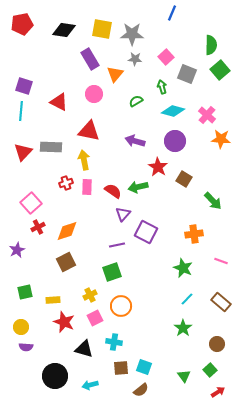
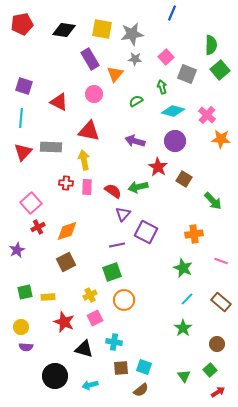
gray star at (132, 34): rotated 10 degrees counterclockwise
cyan line at (21, 111): moved 7 px down
red cross at (66, 183): rotated 24 degrees clockwise
yellow rectangle at (53, 300): moved 5 px left, 3 px up
orange circle at (121, 306): moved 3 px right, 6 px up
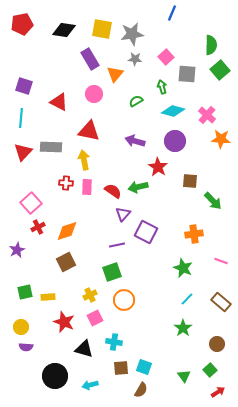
gray square at (187, 74): rotated 18 degrees counterclockwise
brown square at (184, 179): moved 6 px right, 2 px down; rotated 28 degrees counterclockwise
brown semicircle at (141, 390): rotated 21 degrees counterclockwise
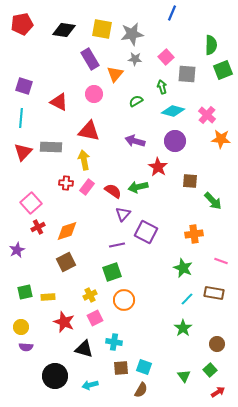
green square at (220, 70): moved 3 px right; rotated 18 degrees clockwise
pink rectangle at (87, 187): rotated 35 degrees clockwise
brown rectangle at (221, 302): moved 7 px left, 9 px up; rotated 30 degrees counterclockwise
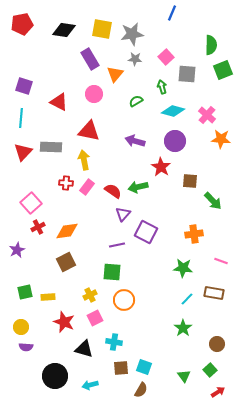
red star at (158, 167): moved 3 px right
orange diamond at (67, 231): rotated 10 degrees clockwise
green star at (183, 268): rotated 18 degrees counterclockwise
green square at (112, 272): rotated 24 degrees clockwise
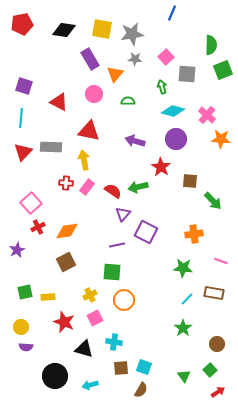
green semicircle at (136, 101): moved 8 px left; rotated 32 degrees clockwise
purple circle at (175, 141): moved 1 px right, 2 px up
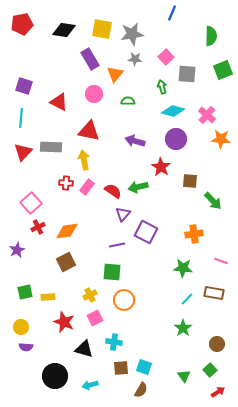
green semicircle at (211, 45): moved 9 px up
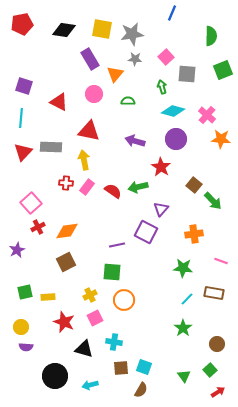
brown square at (190, 181): moved 4 px right, 4 px down; rotated 35 degrees clockwise
purple triangle at (123, 214): moved 38 px right, 5 px up
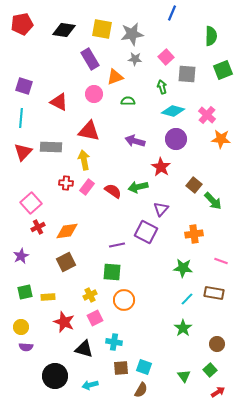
orange triangle at (115, 74): moved 3 px down; rotated 30 degrees clockwise
purple star at (17, 250): moved 4 px right, 6 px down
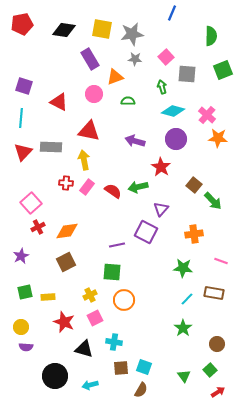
orange star at (221, 139): moved 3 px left, 1 px up
